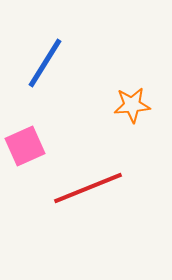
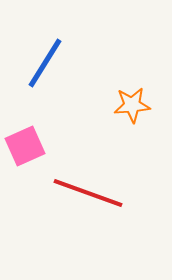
red line: moved 5 px down; rotated 42 degrees clockwise
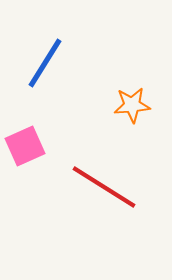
red line: moved 16 px right, 6 px up; rotated 12 degrees clockwise
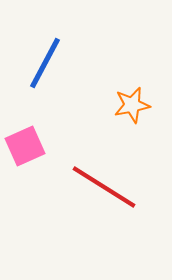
blue line: rotated 4 degrees counterclockwise
orange star: rotated 6 degrees counterclockwise
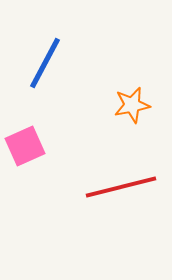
red line: moved 17 px right; rotated 46 degrees counterclockwise
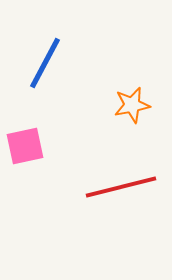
pink square: rotated 12 degrees clockwise
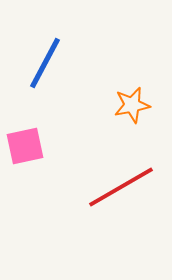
red line: rotated 16 degrees counterclockwise
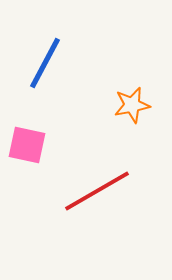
pink square: moved 2 px right, 1 px up; rotated 24 degrees clockwise
red line: moved 24 px left, 4 px down
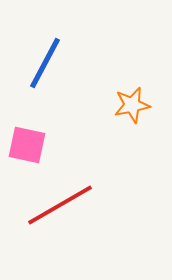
red line: moved 37 px left, 14 px down
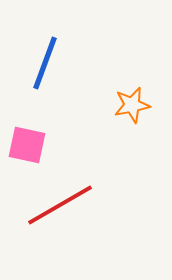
blue line: rotated 8 degrees counterclockwise
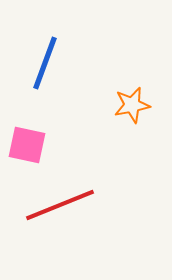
red line: rotated 8 degrees clockwise
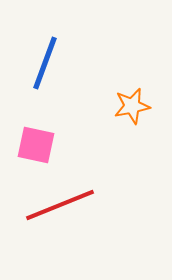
orange star: moved 1 px down
pink square: moved 9 px right
